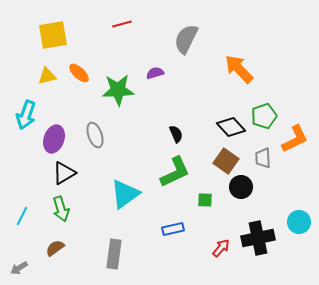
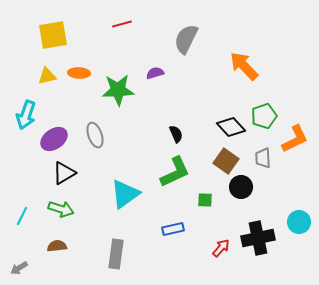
orange arrow: moved 5 px right, 3 px up
orange ellipse: rotated 40 degrees counterclockwise
purple ellipse: rotated 36 degrees clockwise
green arrow: rotated 55 degrees counterclockwise
brown semicircle: moved 2 px right, 2 px up; rotated 30 degrees clockwise
gray rectangle: moved 2 px right
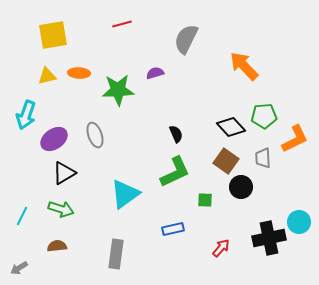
green pentagon: rotated 15 degrees clockwise
black cross: moved 11 px right
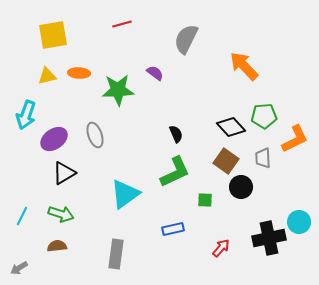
purple semicircle: rotated 54 degrees clockwise
green arrow: moved 5 px down
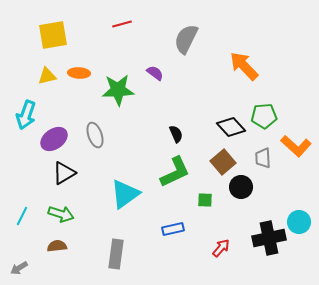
orange L-shape: moved 1 px right, 7 px down; rotated 68 degrees clockwise
brown square: moved 3 px left, 1 px down; rotated 15 degrees clockwise
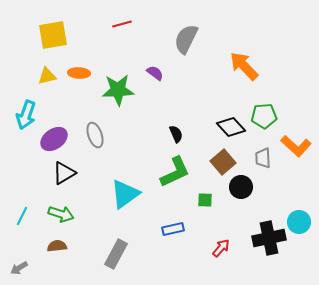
gray rectangle: rotated 20 degrees clockwise
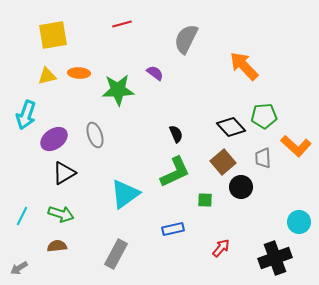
black cross: moved 6 px right, 20 px down; rotated 8 degrees counterclockwise
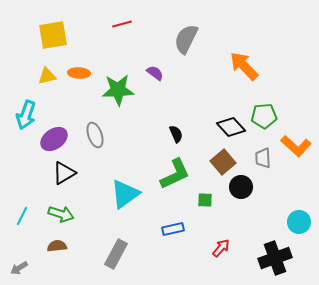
green L-shape: moved 2 px down
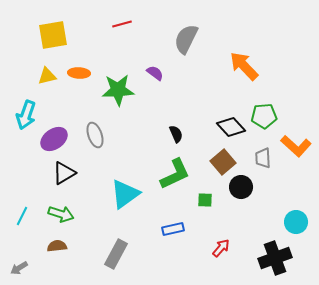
cyan circle: moved 3 px left
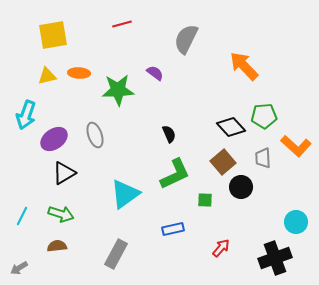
black semicircle: moved 7 px left
